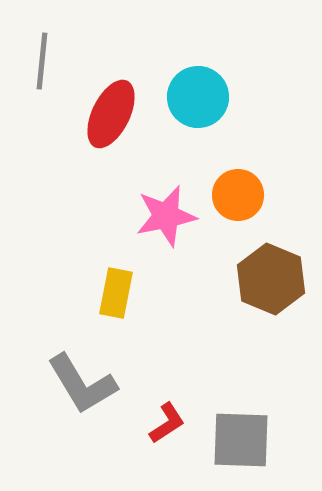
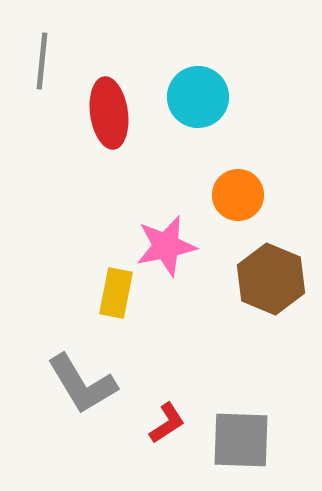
red ellipse: moved 2 px left, 1 px up; rotated 34 degrees counterclockwise
pink star: moved 30 px down
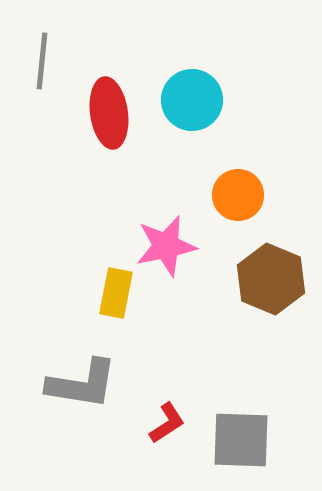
cyan circle: moved 6 px left, 3 px down
gray L-shape: rotated 50 degrees counterclockwise
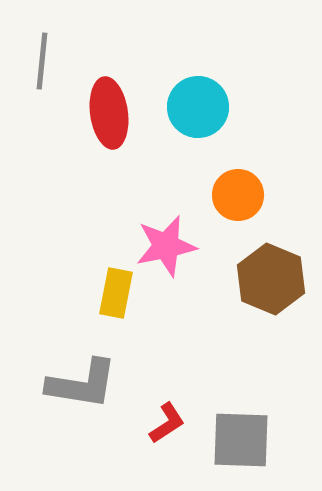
cyan circle: moved 6 px right, 7 px down
